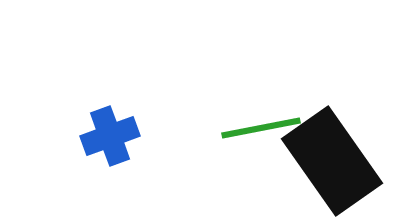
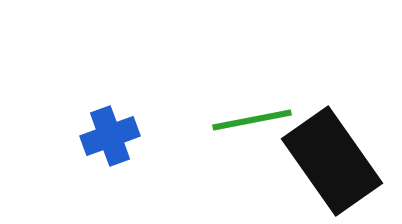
green line: moved 9 px left, 8 px up
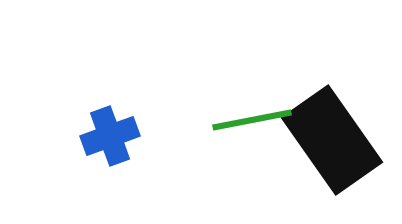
black rectangle: moved 21 px up
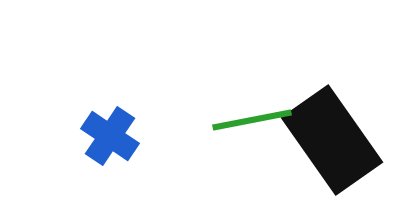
blue cross: rotated 36 degrees counterclockwise
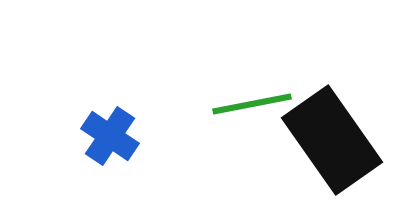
green line: moved 16 px up
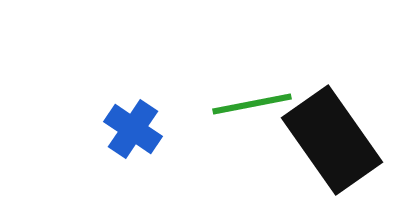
blue cross: moved 23 px right, 7 px up
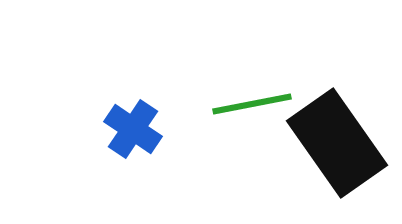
black rectangle: moved 5 px right, 3 px down
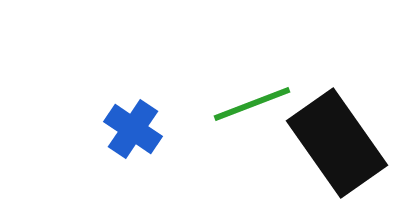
green line: rotated 10 degrees counterclockwise
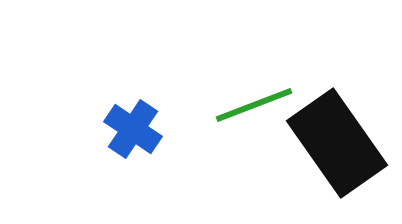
green line: moved 2 px right, 1 px down
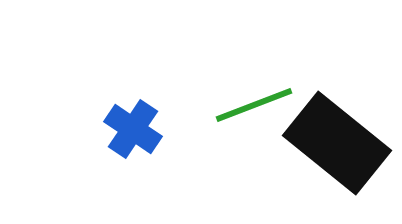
black rectangle: rotated 16 degrees counterclockwise
